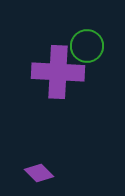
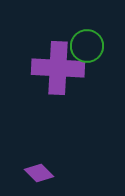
purple cross: moved 4 px up
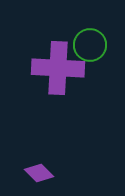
green circle: moved 3 px right, 1 px up
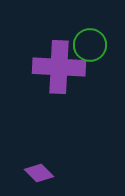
purple cross: moved 1 px right, 1 px up
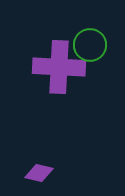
purple diamond: rotated 32 degrees counterclockwise
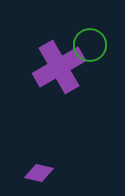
purple cross: rotated 33 degrees counterclockwise
